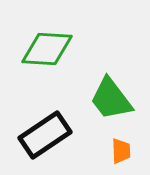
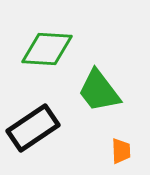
green trapezoid: moved 12 px left, 8 px up
black rectangle: moved 12 px left, 7 px up
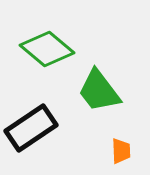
green diamond: rotated 36 degrees clockwise
black rectangle: moved 2 px left
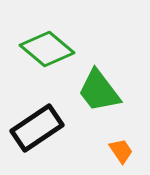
black rectangle: moved 6 px right
orange trapezoid: rotated 32 degrees counterclockwise
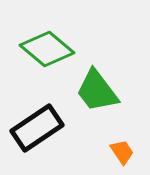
green trapezoid: moved 2 px left
orange trapezoid: moved 1 px right, 1 px down
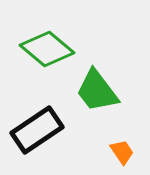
black rectangle: moved 2 px down
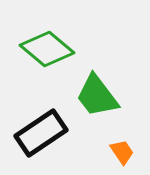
green trapezoid: moved 5 px down
black rectangle: moved 4 px right, 3 px down
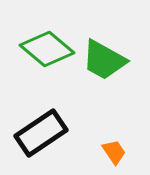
green trapezoid: moved 7 px right, 36 px up; rotated 24 degrees counterclockwise
orange trapezoid: moved 8 px left
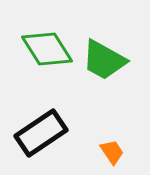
green diamond: rotated 18 degrees clockwise
orange trapezoid: moved 2 px left
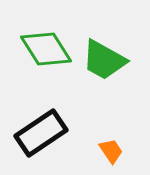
green diamond: moved 1 px left
orange trapezoid: moved 1 px left, 1 px up
